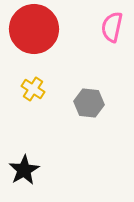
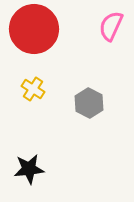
pink semicircle: moved 1 px left, 1 px up; rotated 12 degrees clockwise
gray hexagon: rotated 20 degrees clockwise
black star: moved 5 px right, 1 px up; rotated 24 degrees clockwise
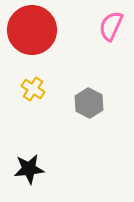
red circle: moved 2 px left, 1 px down
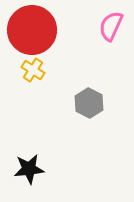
yellow cross: moved 19 px up
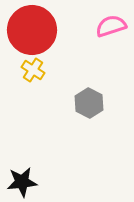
pink semicircle: rotated 48 degrees clockwise
black star: moved 7 px left, 13 px down
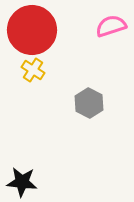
black star: rotated 12 degrees clockwise
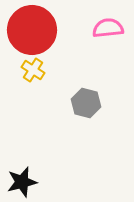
pink semicircle: moved 3 px left, 2 px down; rotated 12 degrees clockwise
gray hexagon: moved 3 px left; rotated 12 degrees counterclockwise
black star: rotated 20 degrees counterclockwise
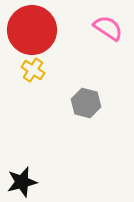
pink semicircle: rotated 40 degrees clockwise
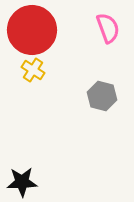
pink semicircle: rotated 36 degrees clockwise
gray hexagon: moved 16 px right, 7 px up
black star: rotated 12 degrees clockwise
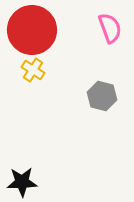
pink semicircle: moved 2 px right
